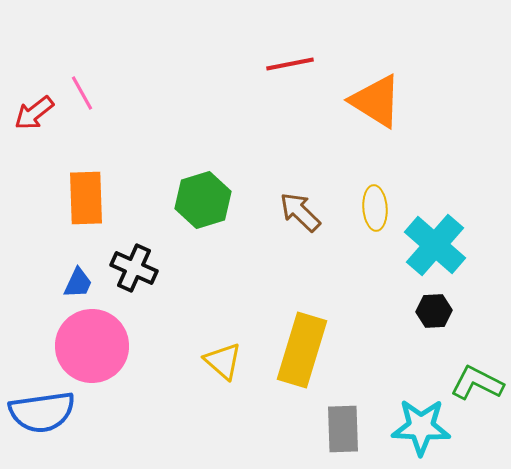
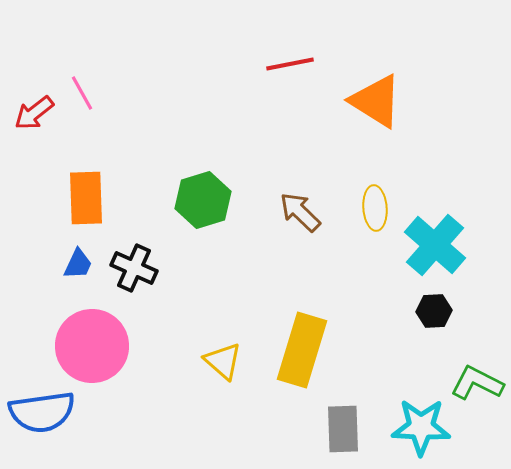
blue trapezoid: moved 19 px up
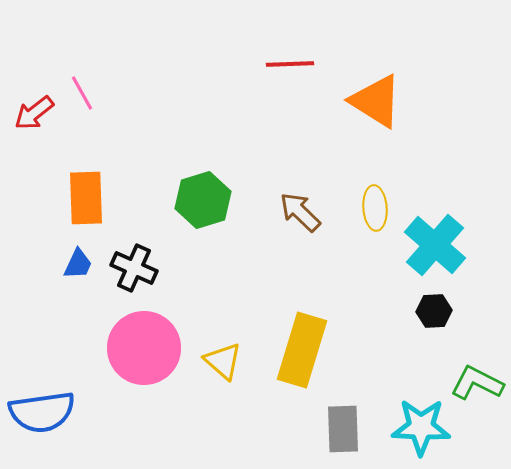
red line: rotated 9 degrees clockwise
pink circle: moved 52 px right, 2 px down
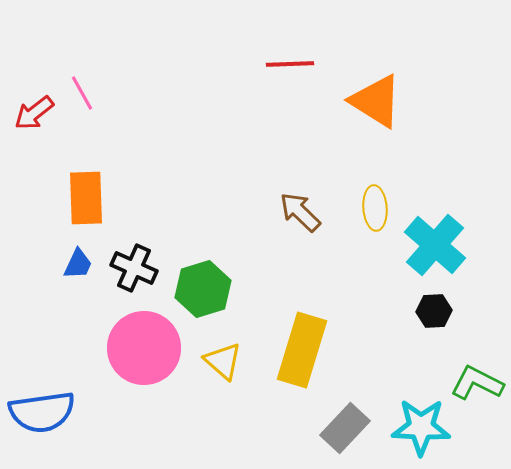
green hexagon: moved 89 px down
gray rectangle: moved 2 px right, 1 px up; rotated 45 degrees clockwise
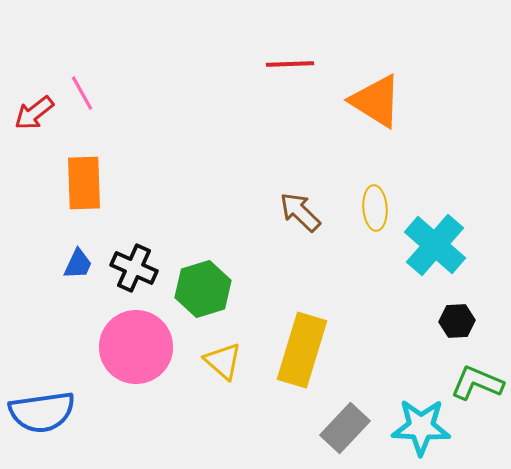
orange rectangle: moved 2 px left, 15 px up
black hexagon: moved 23 px right, 10 px down
pink circle: moved 8 px left, 1 px up
green L-shape: rotated 4 degrees counterclockwise
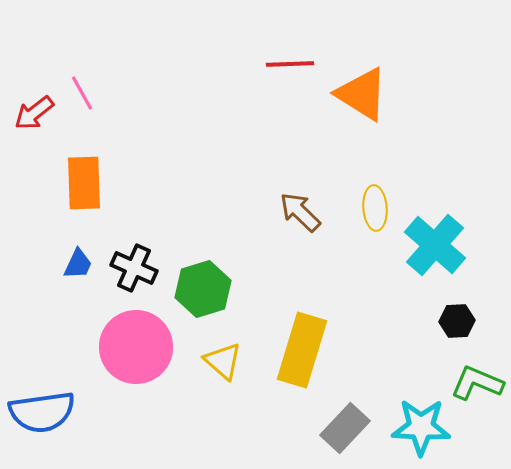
orange triangle: moved 14 px left, 7 px up
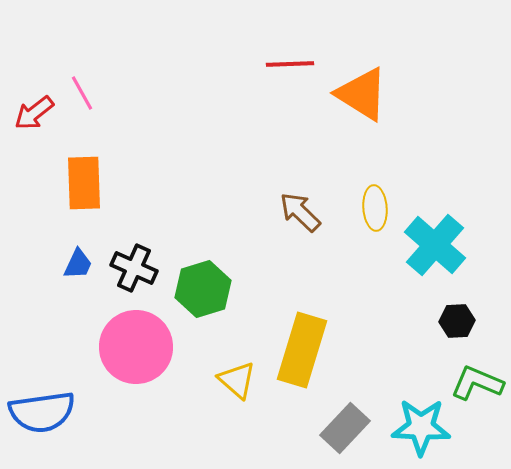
yellow triangle: moved 14 px right, 19 px down
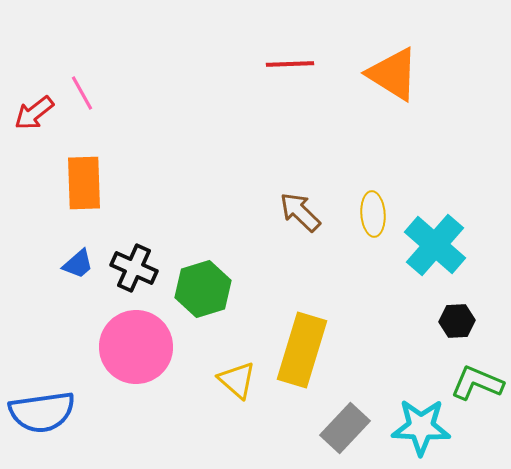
orange triangle: moved 31 px right, 20 px up
yellow ellipse: moved 2 px left, 6 px down
blue trapezoid: rotated 24 degrees clockwise
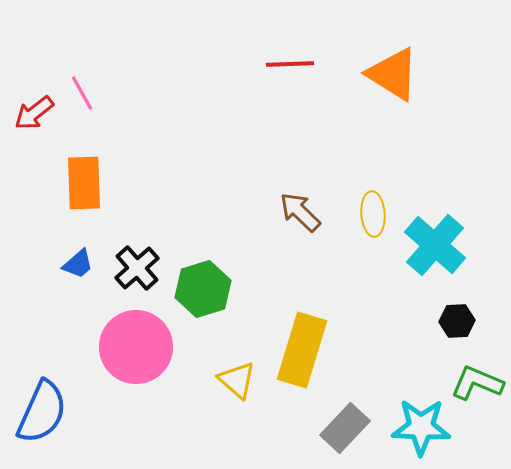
black cross: moved 3 px right; rotated 24 degrees clockwise
blue semicircle: rotated 58 degrees counterclockwise
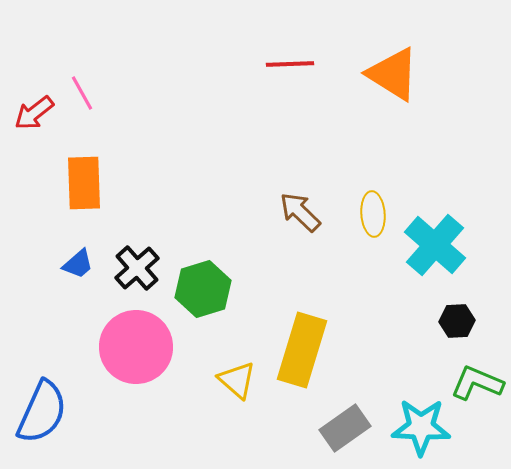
gray rectangle: rotated 12 degrees clockwise
